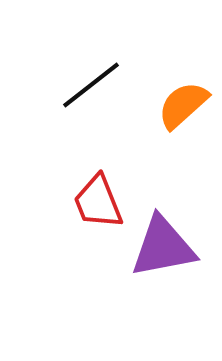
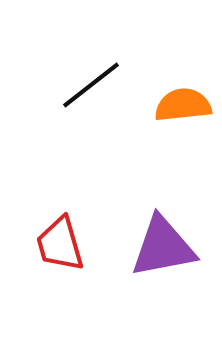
orange semicircle: rotated 36 degrees clockwise
red trapezoid: moved 38 px left, 42 px down; rotated 6 degrees clockwise
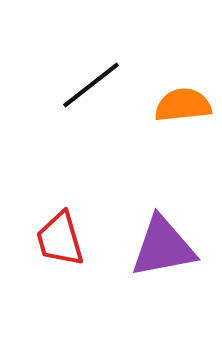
red trapezoid: moved 5 px up
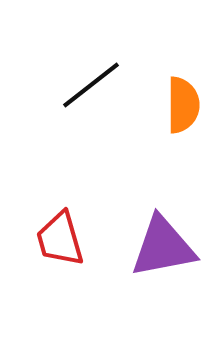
orange semicircle: rotated 96 degrees clockwise
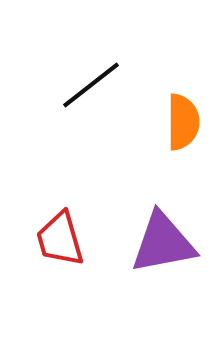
orange semicircle: moved 17 px down
purple triangle: moved 4 px up
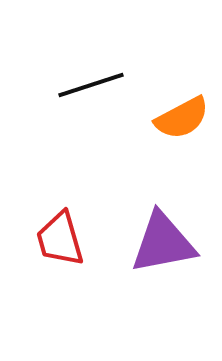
black line: rotated 20 degrees clockwise
orange semicircle: moved 1 px left, 4 px up; rotated 62 degrees clockwise
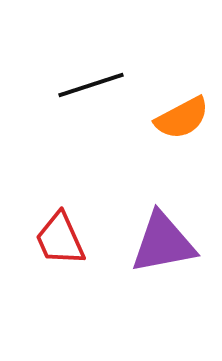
red trapezoid: rotated 8 degrees counterclockwise
